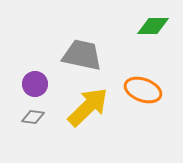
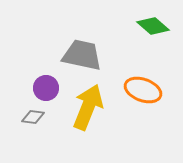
green diamond: rotated 40 degrees clockwise
purple circle: moved 11 px right, 4 px down
yellow arrow: rotated 24 degrees counterclockwise
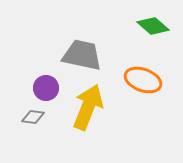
orange ellipse: moved 10 px up
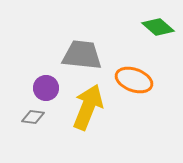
green diamond: moved 5 px right, 1 px down
gray trapezoid: rotated 6 degrees counterclockwise
orange ellipse: moved 9 px left
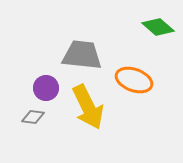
yellow arrow: rotated 132 degrees clockwise
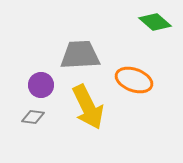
green diamond: moved 3 px left, 5 px up
gray trapezoid: moved 2 px left; rotated 9 degrees counterclockwise
purple circle: moved 5 px left, 3 px up
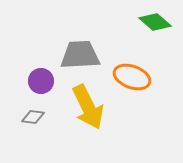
orange ellipse: moved 2 px left, 3 px up
purple circle: moved 4 px up
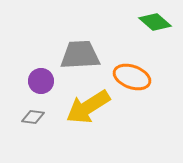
yellow arrow: rotated 84 degrees clockwise
